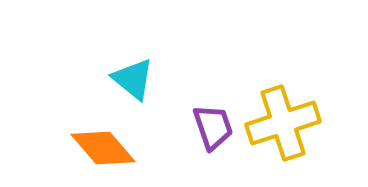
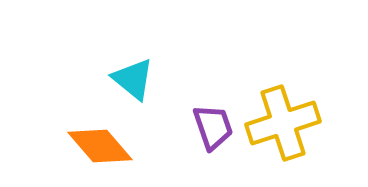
orange diamond: moved 3 px left, 2 px up
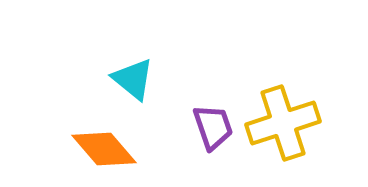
orange diamond: moved 4 px right, 3 px down
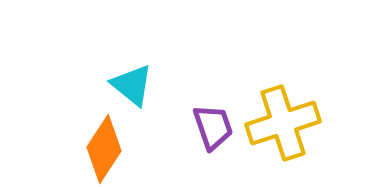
cyan triangle: moved 1 px left, 6 px down
orange diamond: rotated 74 degrees clockwise
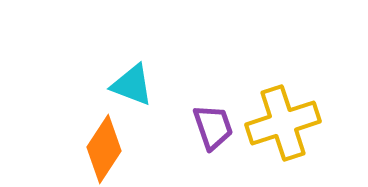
cyan triangle: rotated 18 degrees counterclockwise
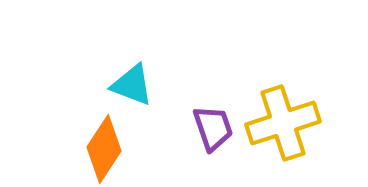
purple trapezoid: moved 1 px down
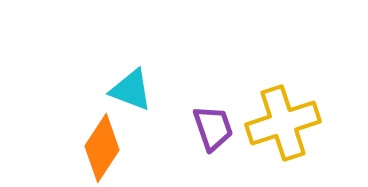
cyan triangle: moved 1 px left, 5 px down
orange diamond: moved 2 px left, 1 px up
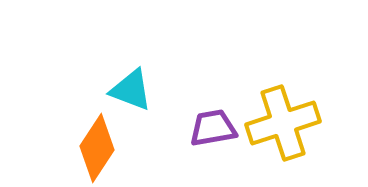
purple trapezoid: rotated 81 degrees counterclockwise
orange diamond: moved 5 px left
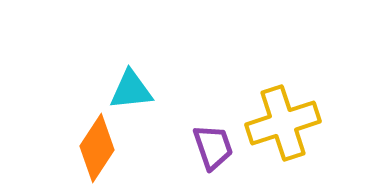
cyan triangle: rotated 27 degrees counterclockwise
purple trapezoid: moved 19 px down; rotated 81 degrees clockwise
